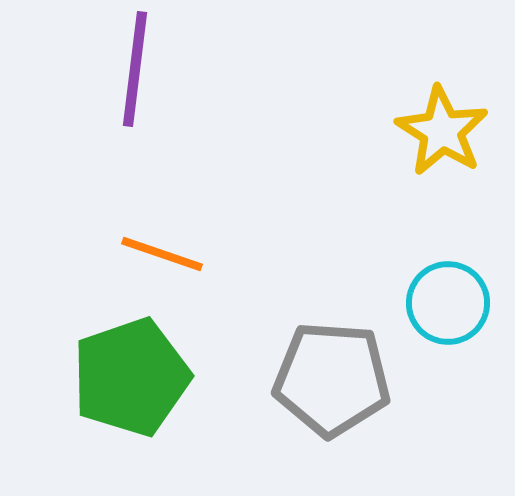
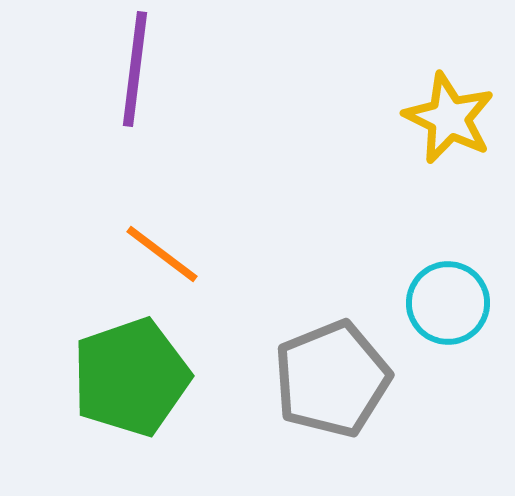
yellow star: moved 7 px right, 13 px up; rotated 6 degrees counterclockwise
orange line: rotated 18 degrees clockwise
gray pentagon: rotated 26 degrees counterclockwise
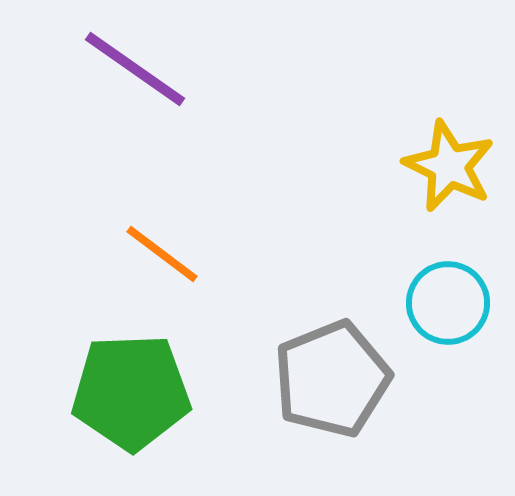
purple line: rotated 62 degrees counterclockwise
yellow star: moved 48 px down
green pentagon: moved 15 px down; rotated 17 degrees clockwise
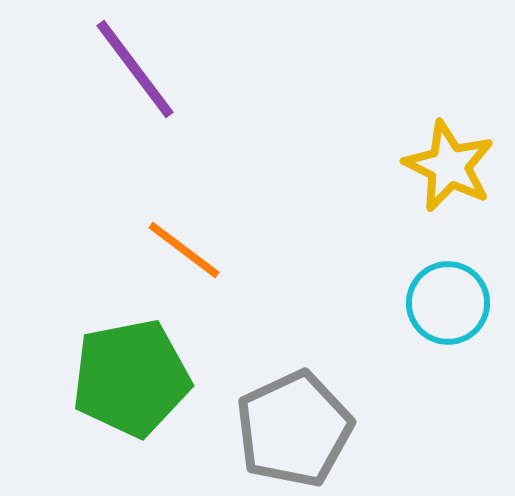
purple line: rotated 18 degrees clockwise
orange line: moved 22 px right, 4 px up
gray pentagon: moved 38 px left, 50 px down; rotated 3 degrees counterclockwise
green pentagon: moved 14 px up; rotated 9 degrees counterclockwise
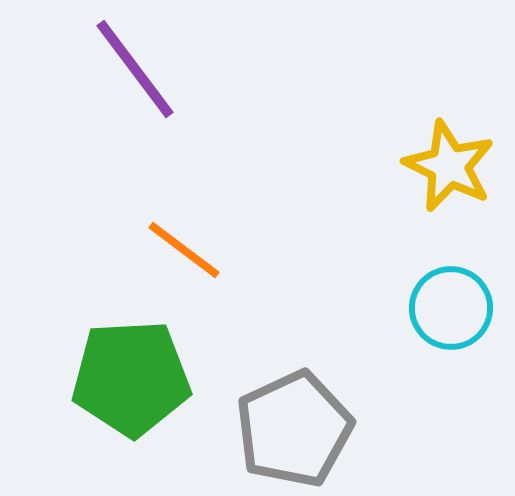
cyan circle: moved 3 px right, 5 px down
green pentagon: rotated 8 degrees clockwise
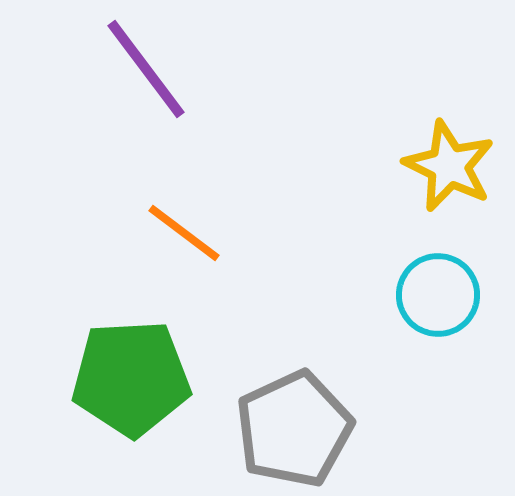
purple line: moved 11 px right
orange line: moved 17 px up
cyan circle: moved 13 px left, 13 px up
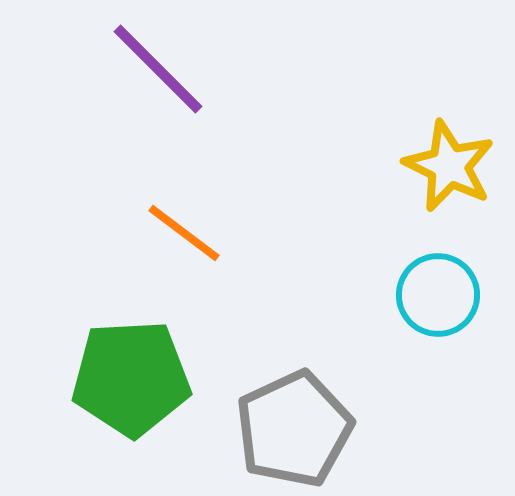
purple line: moved 12 px right; rotated 8 degrees counterclockwise
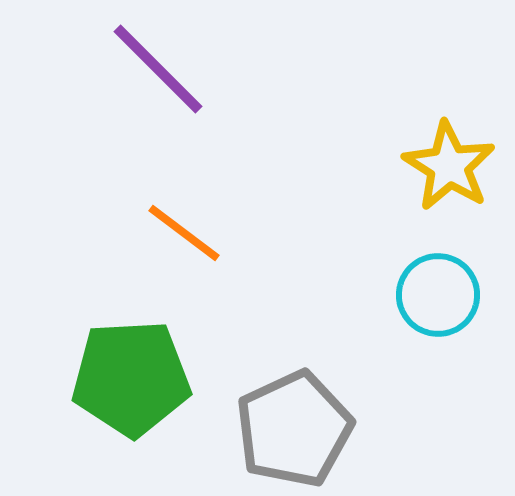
yellow star: rotated 6 degrees clockwise
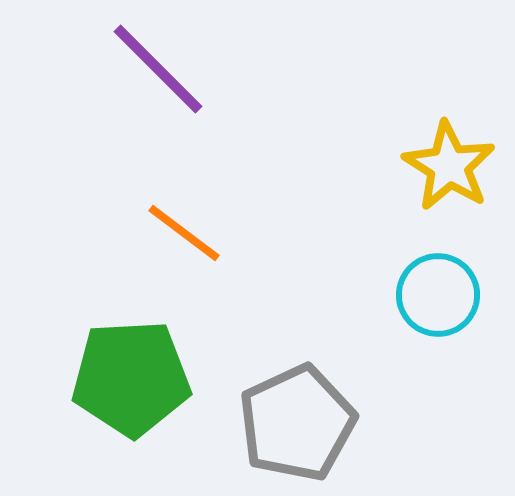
gray pentagon: moved 3 px right, 6 px up
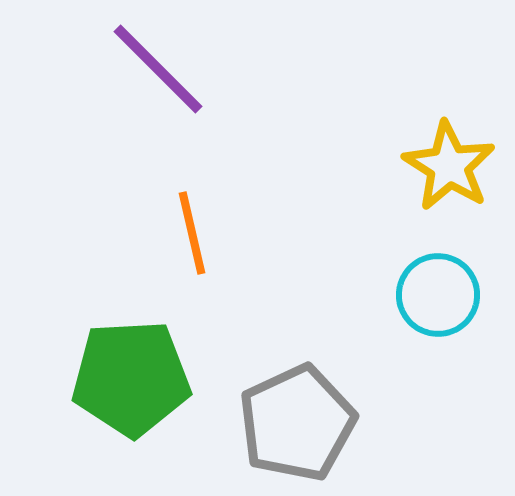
orange line: moved 8 px right; rotated 40 degrees clockwise
